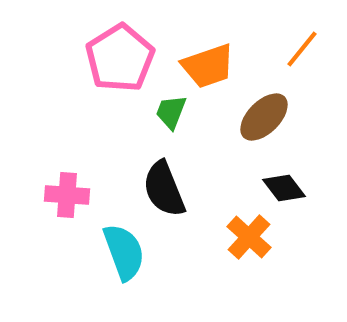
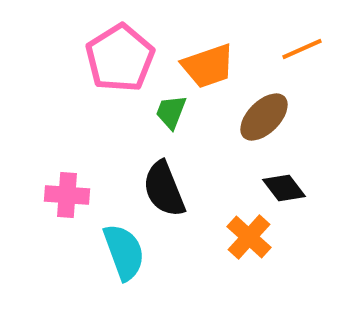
orange line: rotated 27 degrees clockwise
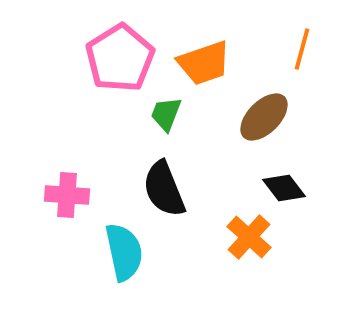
orange line: rotated 51 degrees counterclockwise
orange trapezoid: moved 4 px left, 3 px up
green trapezoid: moved 5 px left, 2 px down
cyan semicircle: rotated 8 degrees clockwise
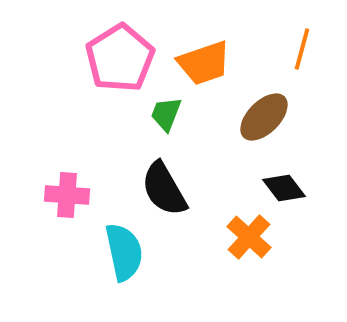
black semicircle: rotated 8 degrees counterclockwise
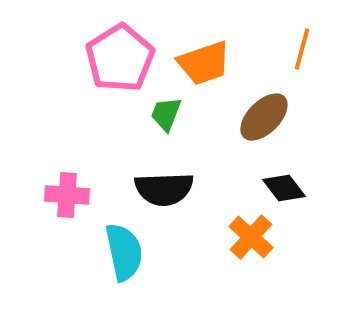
black semicircle: rotated 62 degrees counterclockwise
orange cross: moved 2 px right
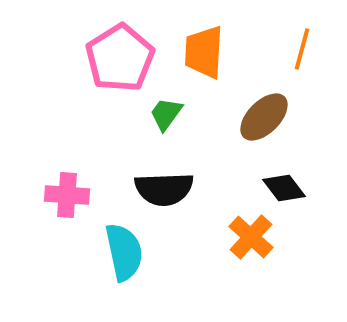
orange trapezoid: moved 11 px up; rotated 112 degrees clockwise
green trapezoid: rotated 15 degrees clockwise
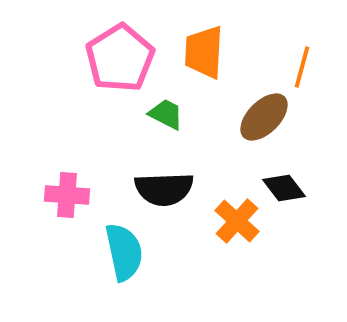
orange line: moved 18 px down
green trapezoid: rotated 81 degrees clockwise
orange cross: moved 14 px left, 16 px up
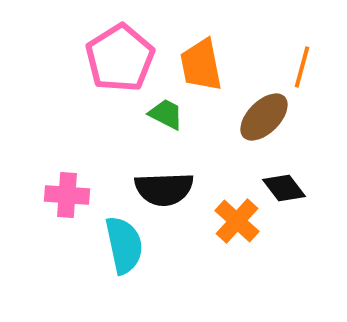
orange trapezoid: moved 3 px left, 13 px down; rotated 14 degrees counterclockwise
cyan semicircle: moved 7 px up
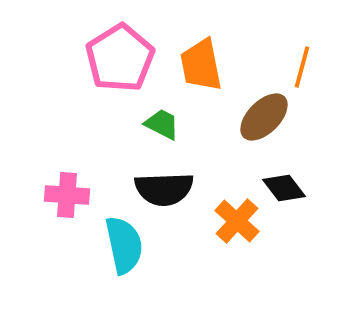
green trapezoid: moved 4 px left, 10 px down
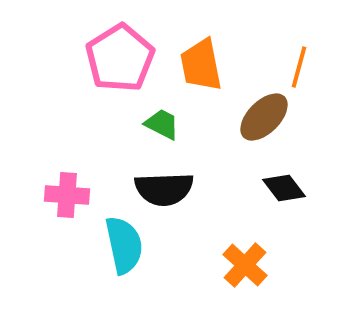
orange line: moved 3 px left
orange cross: moved 8 px right, 44 px down
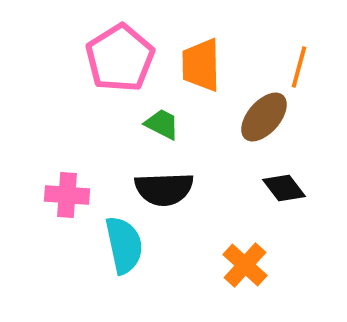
orange trapezoid: rotated 10 degrees clockwise
brown ellipse: rotated 4 degrees counterclockwise
